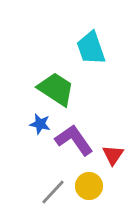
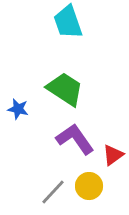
cyan trapezoid: moved 23 px left, 26 px up
green trapezoid: moved 9 px right
blue star: moved 22 px left, 15 px up
purple L-shape: moved 1 px right, 1 px up
red triangle: rotated 20 degrees clockwise
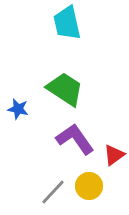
cyan trapezoid: moved 1 px left, 1 px down; rotated 6 degrees clockwise
red triangle: moved 1 px right
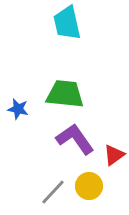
green trapezoid: moved 5 px down; rotated 27 degrees counterclockwise
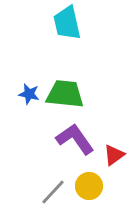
blue star: moved 11 px right, 15 px up
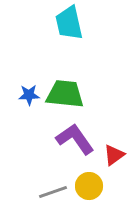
cyan trapezoid: moved 2 px right
blue star: moved 1 px down; rotated 15 degrees counterclockwise
gray line: rotated 28 degrees clockwise
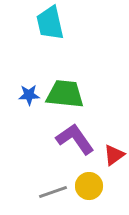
cyan trapezoid: moved 19 px left
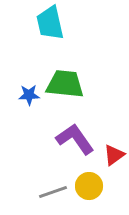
green trapezoid: moved 10 px up
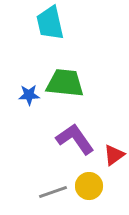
green trapezoid: moved 1 px up
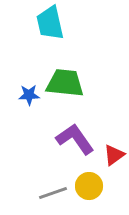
gray line: moved 1 px down
